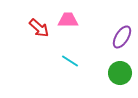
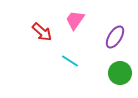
pink trapezoid: moved 7 px right; rotated 55 degrees counterclockwise
red arrow: moved 3 px right, 4 px down
purple ellipse: moved 7 px left
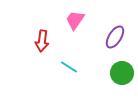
red arrow: moved 9 px down; rotated 55 degrees clockwise
cyan line: moved 1 px left, 6 px down
green circle: moved 2 px right
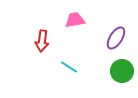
pink trapezoid: rotated 45 degrees clockwise
purple ellipse: moved 1 px right, 1 px down
green circle: moved 2 px up
